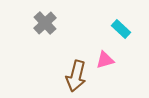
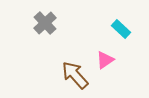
pink triangle: rotated 18 degrees counterclockwise
brown arrow: moved 1 px left, 1 px up; rotated 124 degrees clockwise
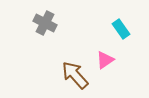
gray cross: rotated 20 degrees counterclockwise
cyan rectangle: rotated 12 degrees clockwise
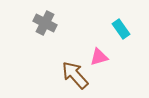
pink triangle: moved 6 px left, 3 px up; rotated 18 degrees clockwise
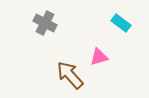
cyan rectangle: moved 6 px up; rotated 18 degrees counterclockwise
brown arrow: moved 5 px left
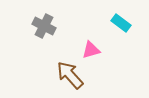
gray cross: moved 1 px left, 3 px down
pink triangle: moved 8 px left, 7 px up
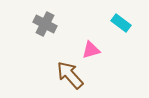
gray cross: moved 1 px right, 2 px up
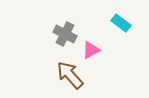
gray cross: moved 20 px right, 10 px down
pink triangle: rotated 12 degrees counterclockwise
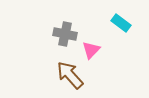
gray cross: rotated 15 degrees counterclockwise
pink triangle: rotated 18 degrees counterclockwise
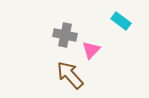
cyan rectangle: moved 2 px up
gray cross: moved 1 px down
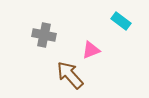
gray cross: moved 21 px left
pink triangle: rotated 24 degrees clockwise
